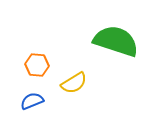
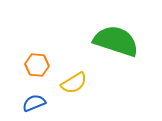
blue semicircle: moved 2 px right, 2 px down
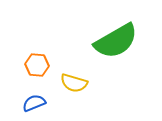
green semicircle: rotated 132 degrees clockwise
yellow semicircle: rotated 48 degrees clockwise
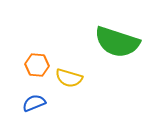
green semicircle: moved 1 px right, 1 px down; rotated 48 degrees clockwise
yellow semicircle: moved 5 px left, 5 px up
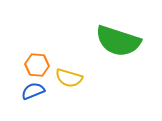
green semicircle: moved 1 px right, 1 px up
blue semicircle: moved 1 px left, 12 px up
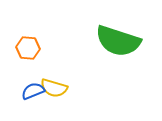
orange hexagon: moved 9 px left, 17 px up
yellow semicircle: moved 15 px left, 10 px down
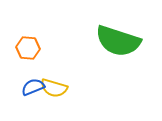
blue semicircle: moved 4 px up
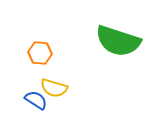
orange hexagon: moved 12 px right, 5 px down
blue semicircle: moved 3 px right, 13 px down; rotated 55 degrees clockwise
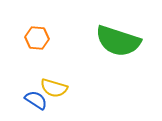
orange hexagon: moved 3 px left, 15 px up
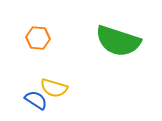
orange hexagon: moved 1 px right
